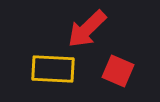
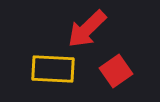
red square: moved 2 px left; rotated 32 degrees clockwise
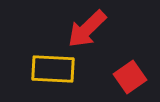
red square: moved 14 px right, 6 px down
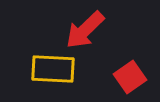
red arrow: moved 2 px left, 1 px down
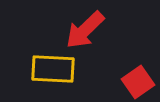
red square: moved 8 px right, 5 px down
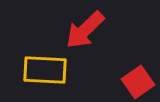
yellow rectangle: moved 8 px left, 1 px down
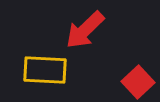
red square: rotated 8 degrees counterclockwise
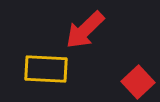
yellow rectangle: moved 1 px right, 1 px up
